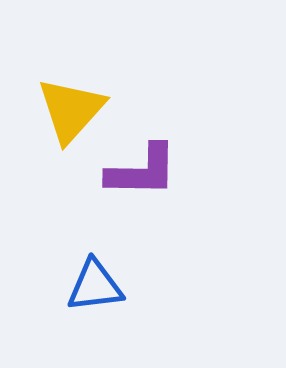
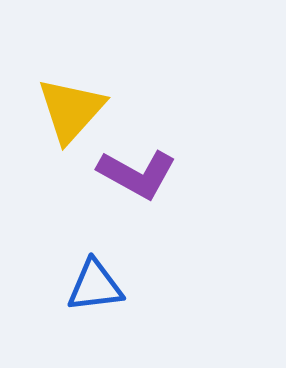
purple L-shape: moved 5 px left, 3 px down; rotated 28 degrees clockwise
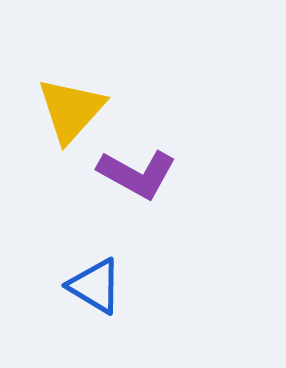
blue triangle: rotated 38 degrees clockwise
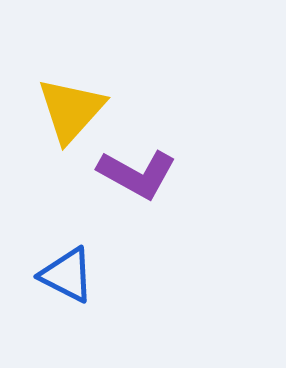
blue triangle: moved 28 px left, 11 px up; rotated 4 degrees counterclockwise
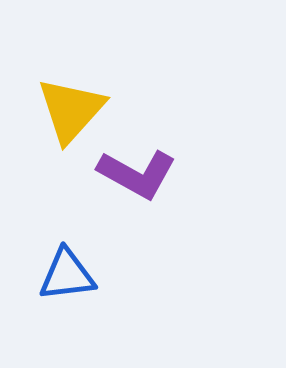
blue triangle: rotated 34 degrees counterclockwise
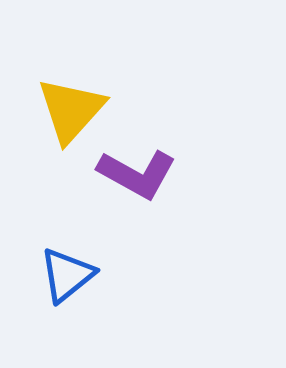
blue triangle: rotated 32 degrees counterclockwise
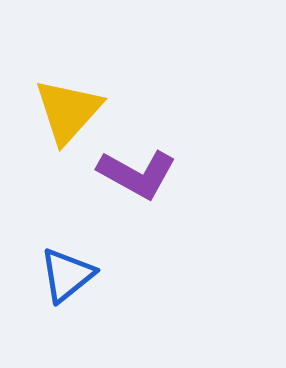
yellow triangle: moved 3 px left, 1 px down
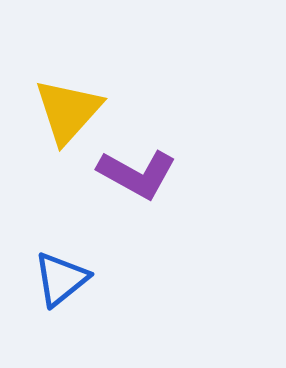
blue triangle: moved 6 px left, 4 px down
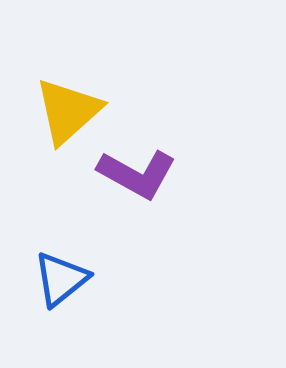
yellow triangle: rotated 6 degrees clockwise
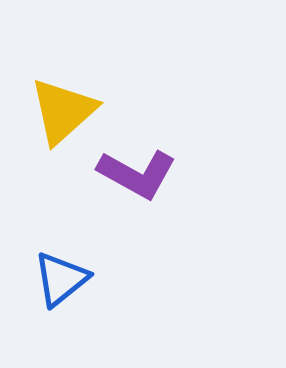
yellow triangle: moved 5 px left
